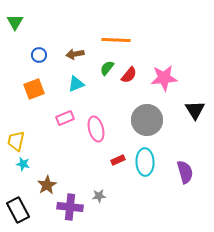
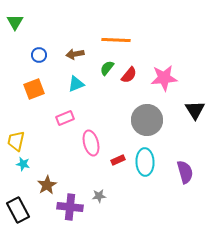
pink ellipse: moved 5 px left, 14 px down
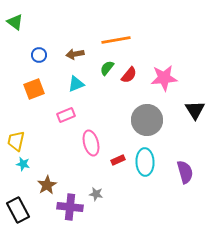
green triangle: rotated 24 degrees counterclockwise
orange line: rotated 12 degrees counterclockwise
pink rectangle: moved 1 px right, 3 px up
gray star: moved 3 px left, 2 px up; rotated 16 degrees clockwise
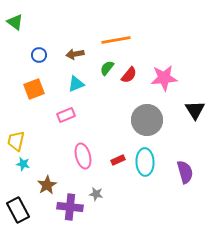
pink ellipse: moved 8 px left, 13 px down
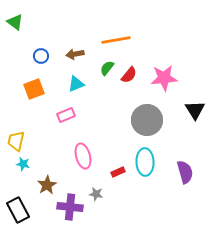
blue circle: moved 2 px right, 1 px down
red rectangle: moved 12 px down
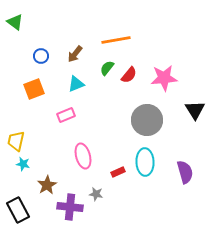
brown arrow: rotated 42 degrees counterclockwise
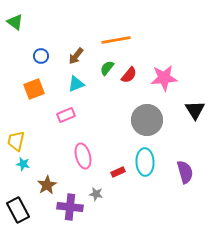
brown arrow: moved 1 px right, 2 px down
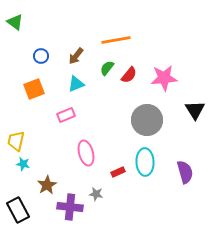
pink ellipse: moved 3 px right, 3 px up
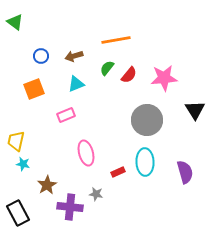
brown arrow: moved 2 px left; rotated 36 degrees clockwise
black rectangle: moved 3 px down
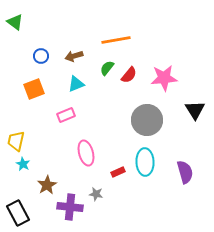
cyan star: rotated 16 degrees clockwise
